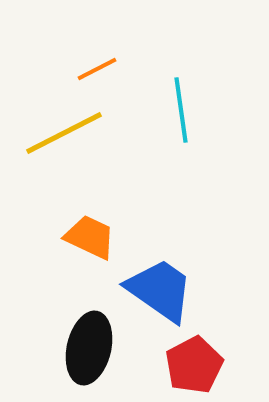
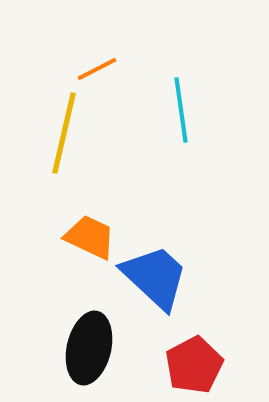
yellow line: rotated 50 degrees counterclockwise
blue trapezoid: moved 5 px left, 13 px up; rotated 8 degrees clockwise
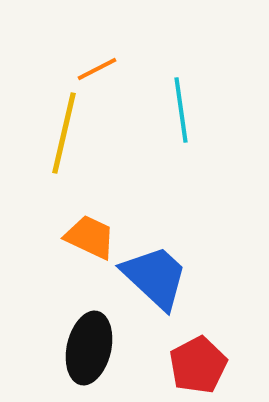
red pentagon: moved 4 px right
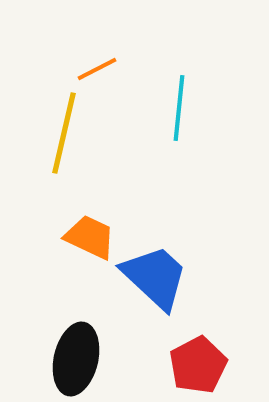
cyan line: moved 2 px left, 2 px up; rotated 14 degrees clockwise
black ellipse: moved 13 px left, 11 px down
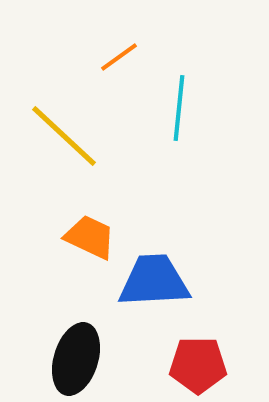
orange line: moved 22 px right, 12 px up; rotated 9 degrees counterclockwise
yellow line: moved 3 px down; rotated 60 degrees counterclockwise
blue trapezoid: moved 1 px left, 4 px down; rotated 46 degrees counterclockwise
black ellipse: rotated 4 degrees clockwise
red pentagon: rotated 28 degrees clockwise
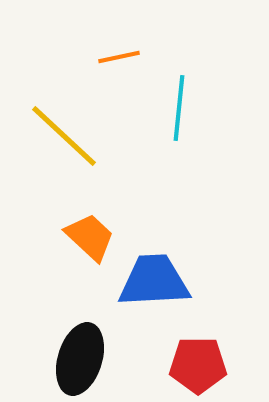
orange line: rotated 24 degrees clockwise
orange trapezoid: rotated 18 degrees clockwise
black ellipse: moved 4 px right
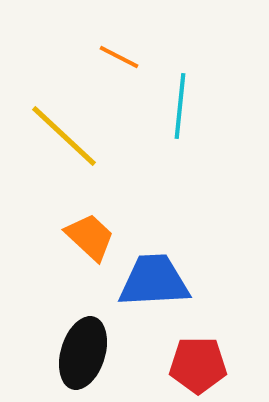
orange line: rotated 39 degrees clockwise
cyan line: moved 1 px right, 2 px up
black ellipse: moved 3 px right, 6 px up
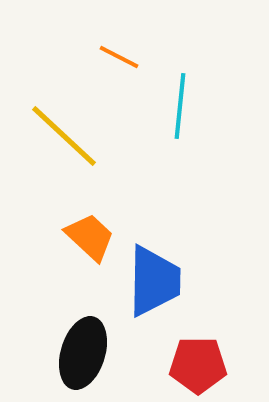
blue trapezoid: rotated 94 degrees clockwise
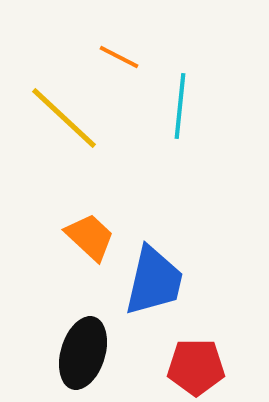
yellow line: moved 18 px up
blue trapezoid: rotated 12 degrees clockwise
red pentagon: moved 2 px left, 2 px down
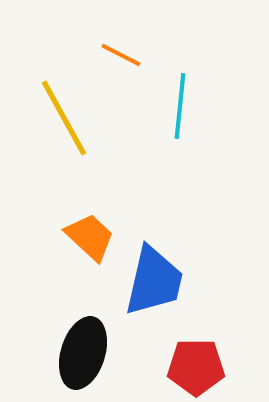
orange line: moved 2 px right, 2 px up
yellow line: rotated 18 degrees clockwise
